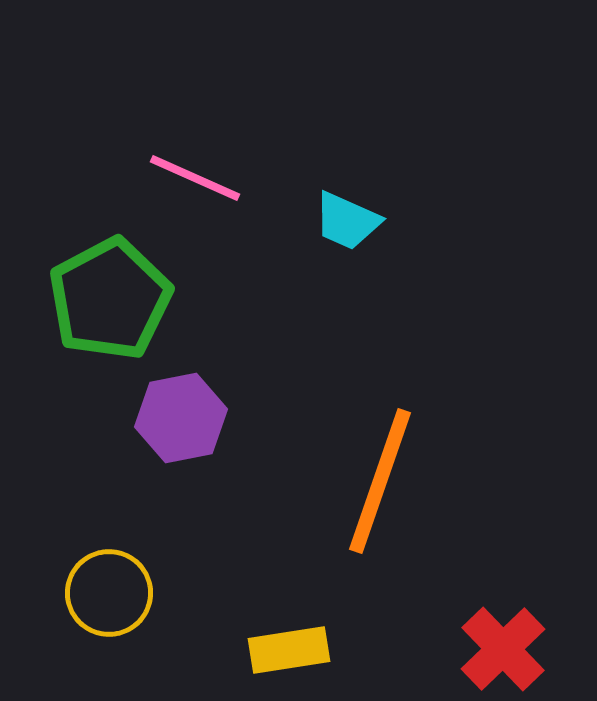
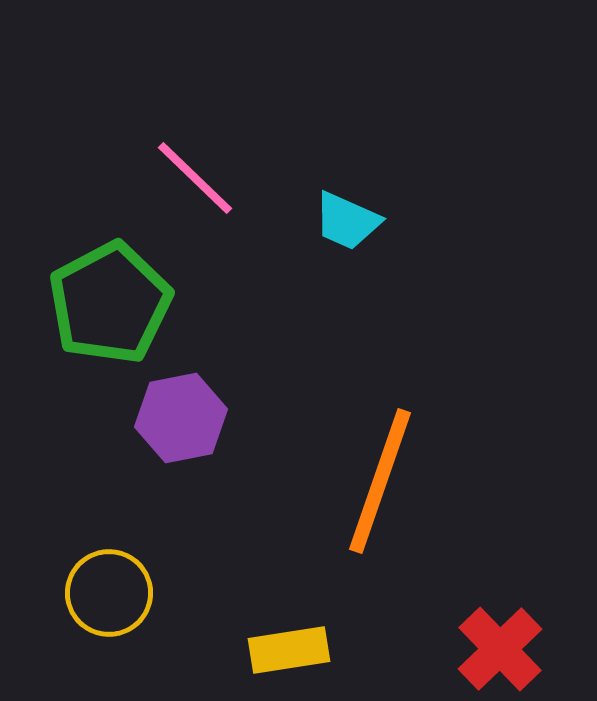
pink line: rotated 20 degrees clockwise
green pentagon: moved 4 px down
red cross: moved 3 px left
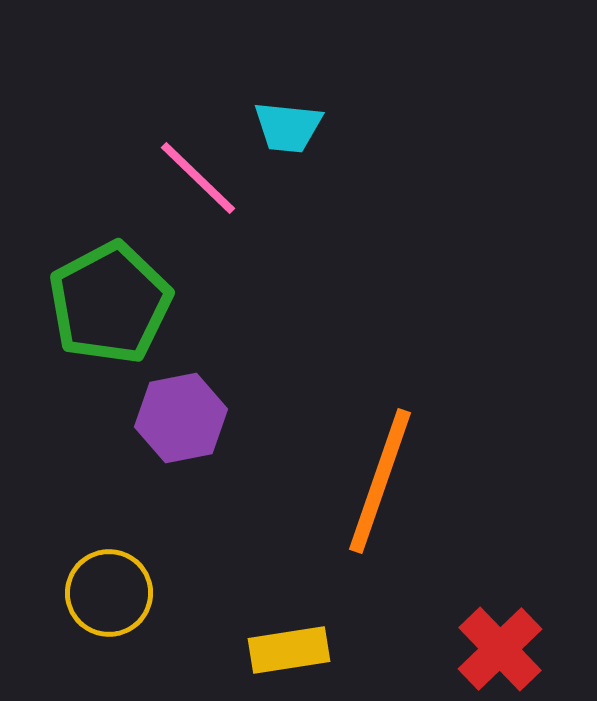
pink line: moved 3 px right
cyan trapezoid: moved 59 px left, 94 px up; rotated 18 degrees counterclockwise
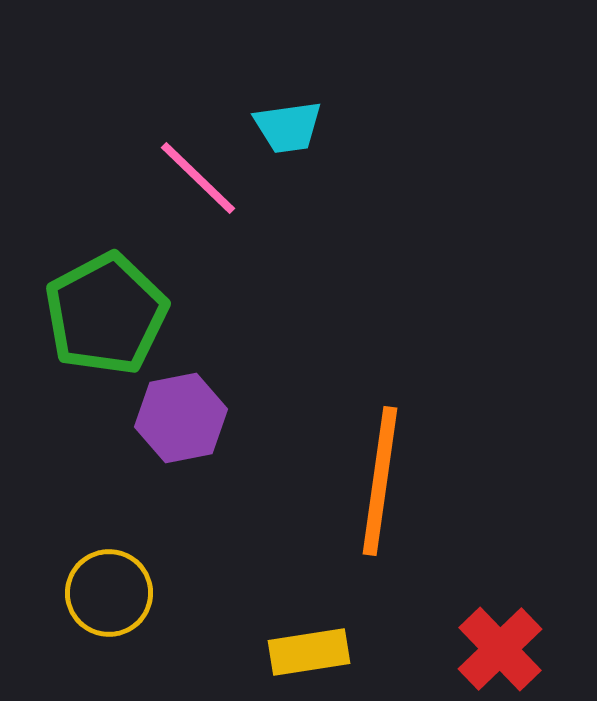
cyan trapezoid: rotated 14 degrees counterclockwise
green pentagon: moved 4 px left, 11 px down
orange line: rotated 11 degrees counterclockwise
yellow rectangle: moved 20 px right, 2 px down
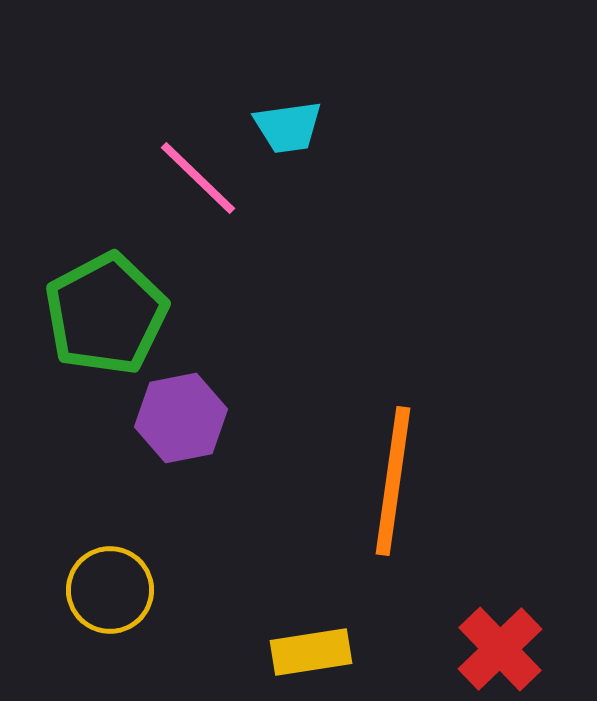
orange line: moved 13 px right
yellow circle: moved 1 px right, 3 px up
yellow rectangle: moved 2 px right
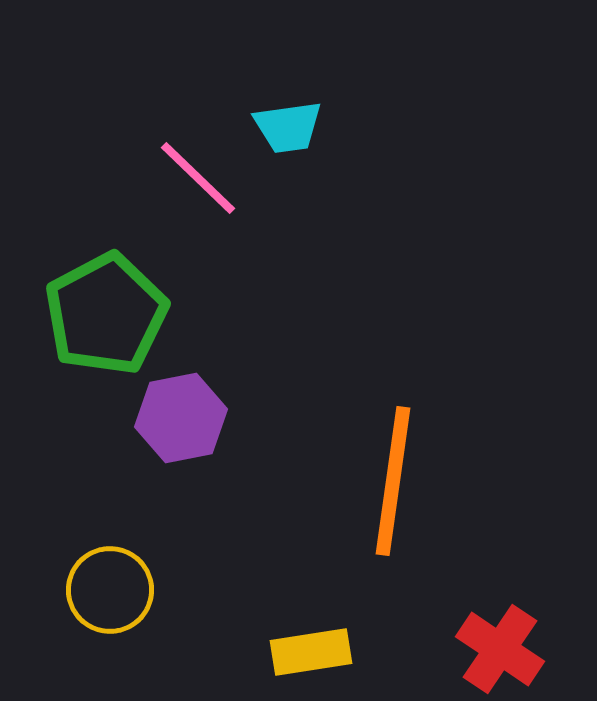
red cross: rotated 12 degrees counterclockwise
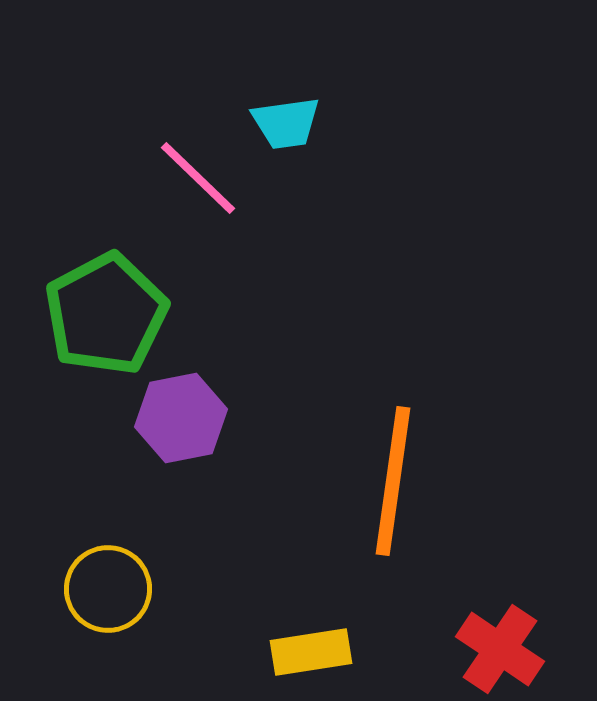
cyan trapezoid: moved 2 px left, 4 px up
yellow circle: moved 2 px left, 1 px up
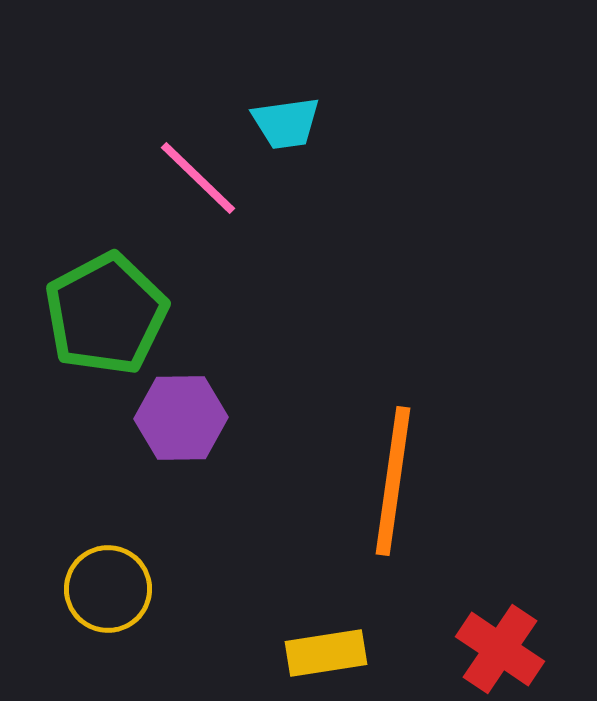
purple hexagon: rotated 10 degrees clockwise
yellow rectangle: moved 15 px right, 1 px down
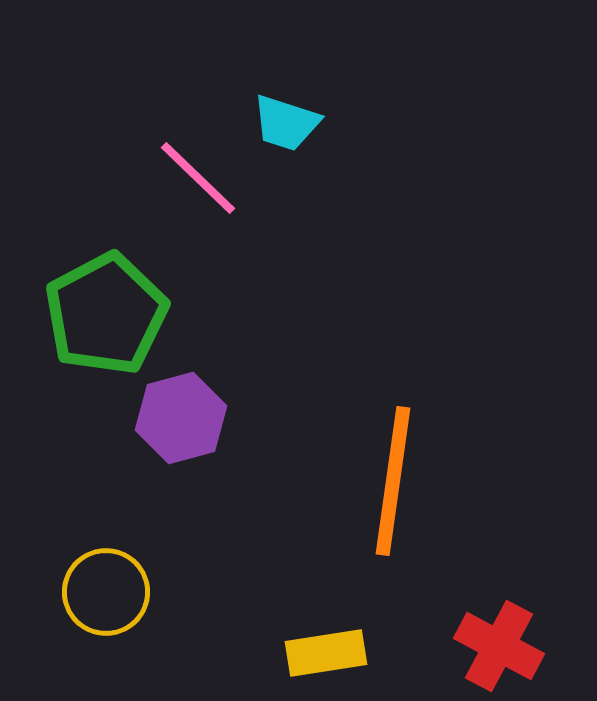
cyan trapezoid: rotated 26 degrees clockwise
purple hexagon: rotated 14 degrees counterclockwise
yellow circle: moved 2 px left, 3 px down
red cross: moved 1 px left, 3 px up; rotated 6 degrees counterclockwise
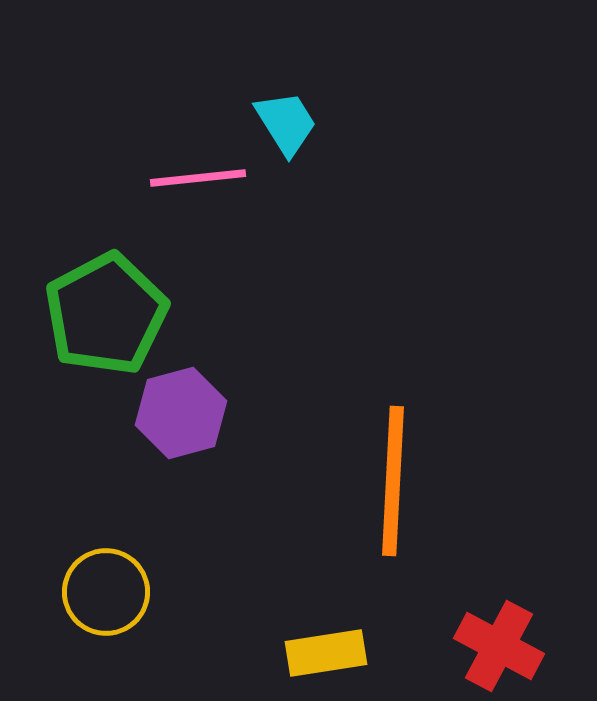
cyan trapezoid: rotated 140 degrees counterclockwise
pink line: rotated 50 degrees counterclockwise
purple hexagon: moved 5 px up
orange line: rotated 5 degrees counterclockwise
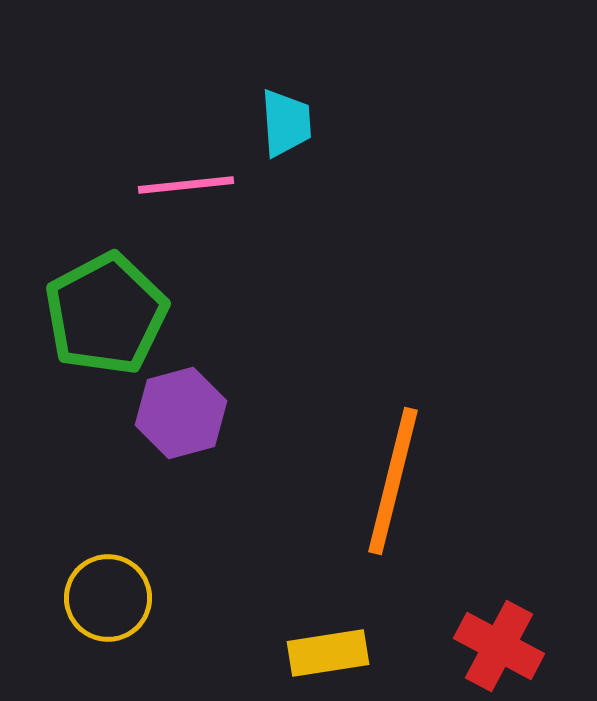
cyan trapezoid: rotated 28 degrees clockwise
pink line: moved 12 px left, 7 px down
orange line: rotated 11 degrees clockwise
yellow circle: moved 2 px right, 6 px down
yellow rectangle: moved 2 px right
